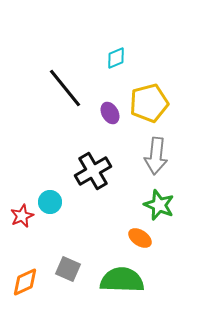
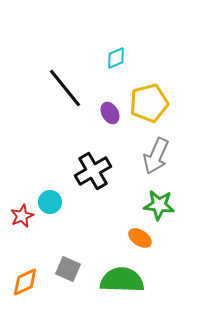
gray arrow: rotated 18 degrees clockwise
green star: rotated 16 degrees counterclockwise
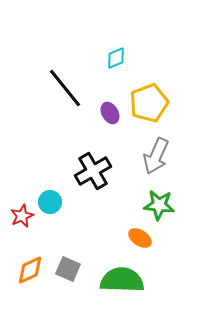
yellow pentagon: rotated 6 degrees counterclockwise
orange diamond: moved 5 px right, 12 px up
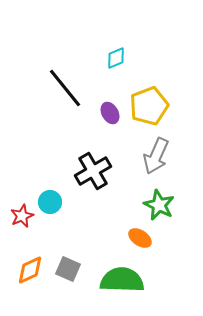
yellow pentagon: moved 3 px down
green star: rotated 20 degrees clockwise
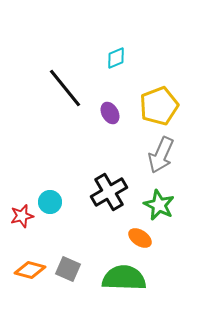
yellow pentagon: moved 10 px right
gray arrow: moved 5 px right, 1 px up
black cross: moved 16 px right, 21 px down
red star: rotated 10 degrees clockwise
orange diamond: rotated 40 degrees clockwise
green semicircle: moved 2 px right, 2 px up
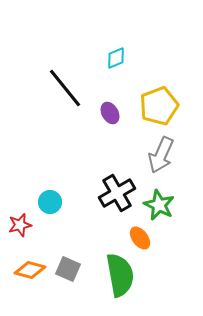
black cross: moved 8 px right, 1 px down
red star: moved 2 px left, 9 px down
orange ellipse: rotated 20 degrees clockwise
green semicircle: moved 4 px left, 3 px up; rotated 78 degrees clockwise
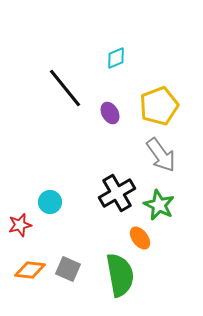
gray arrow: rotated 60 degrees counterclockwise
orange diamond: rotated 8 degrees counterclockwise
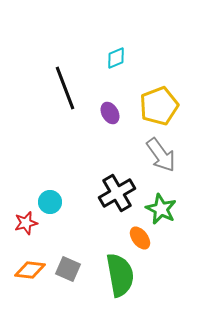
black line: rotated 18 degrees clockwise
green star: moved 2 px right, 4 px down
red star: moved 6 px right, 2 px up
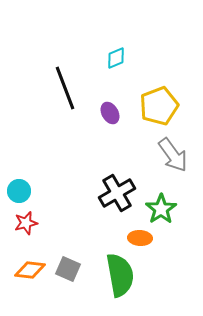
gray arrow: moved 12 px right
cyan circle: moved 31 px left, 11 px up
green star: rotated 12 degrees clockwise
orange ellipse: rotated 50 degrees counterclockwise
